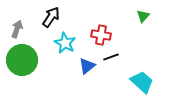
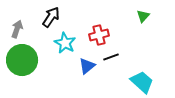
red cross: moved 2 px left; rotated 24 degrees counterclockwise
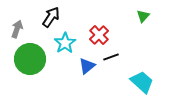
red cross: rotated 30 degrees counterclockwise
cyan star: rotated 10 degrees clockwise
green circle: moved 8 px right, 1 px up
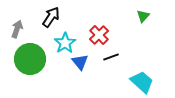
blue triangle: moved 7 px left, 4 px up; rotated 30 degrees counterclockwise
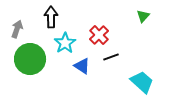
black arrow: rotated 35 degrees counterclockwise
blue triangle: moved 2 px right, 4 px down; rotated 18 degrees counterclockwise
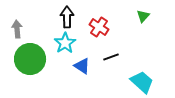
black arrow: moved 16 px right
gray arrow: rotated 24 degrees counterclockwise
red cross: moved 8 px up; rotated 12 degrees counterclockwise
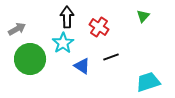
gray arrow: rotated 66 degrees clockwise
cyan star: moved 2 px left
cyan trapezoid: moved 6 px right; rotated 60 degrees counterclockwise
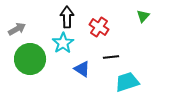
black line: rotated 14 degrees clockwise
blue triangle: moved 3 px down
cyan trapezoid: moved 21 px left
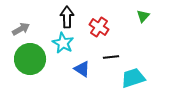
gray arrow: moved 4 px right
cyan star: rotated 10 degrees counterclockwise
cyan trapezoid: moved 6 px right, 4 px up
